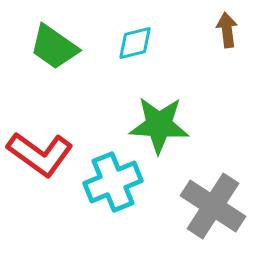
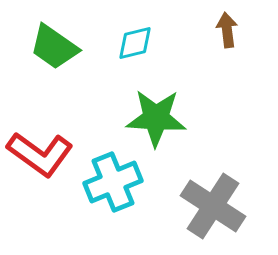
green star: moved 3 px left, 7 px up
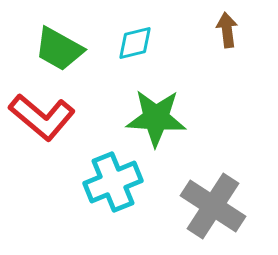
green trapezoid: moved 5 px right, 2 px down; rotated 6 degrees counterclockwise
red L-shape: moved 2 px right, 37 px up; rotated 4 degrees clockwise
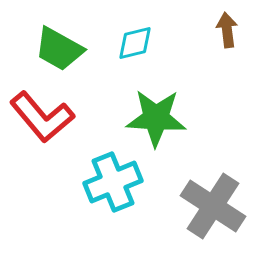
red L-shape: rotated 10 degrees clockwise
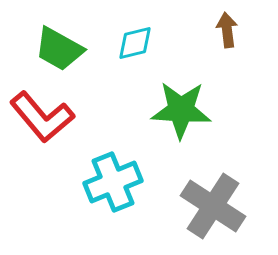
green star: moved 25 px right, 8 px up
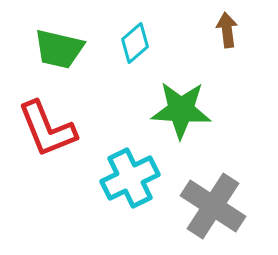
cyan diamond: rotated 27 degrees counterclockwise
green trapezoid: rotated 16 degrees counterclockwise
red L-shape: moved 5 px right, 12 px down; rotated 18 degrees clockwise
cyan cross: moved 17 px right, 4 px up; rotated 4 degrees counterclockwise
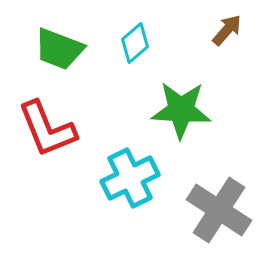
brown arrow: rotated 48 degrees clockwise
green trapezoid: rotated 8 degrees clockwise
gray cross: moved 6 px right, 4 px down
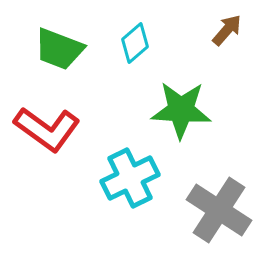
red L-shape: rotated 32 degrees counterclockwise
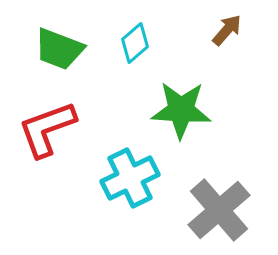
red L-shape: rotated 124 degrees clockwise
gray cross: rotated 16 degrees clockwise
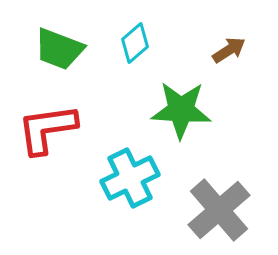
brown arrow: moved 2 px right, 20 px down; rotated 16 degrees clockwise
red L-shape: rotated 12 degrees clockwise
